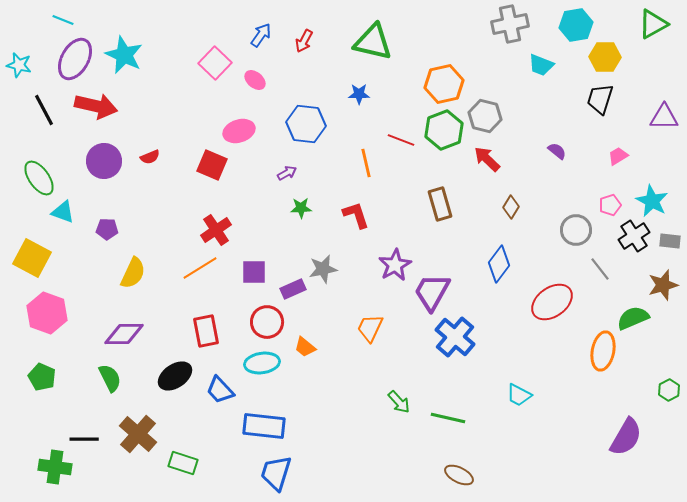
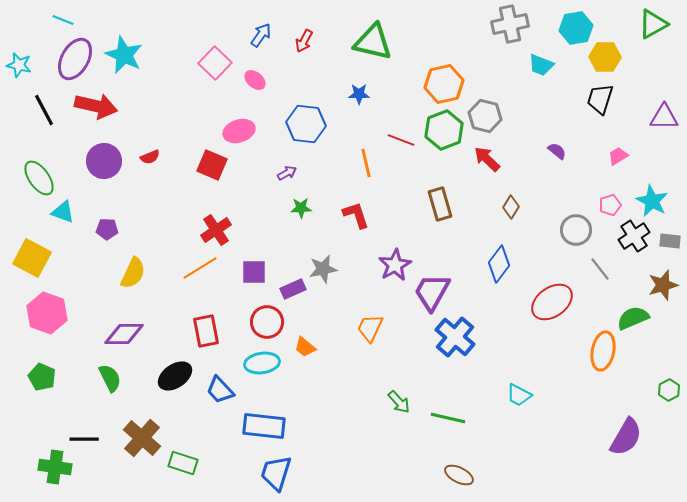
cyan hexagon at (576, 25): moved 3 px down
brown cross at (138, 434): moved 4 px right, 4 px down
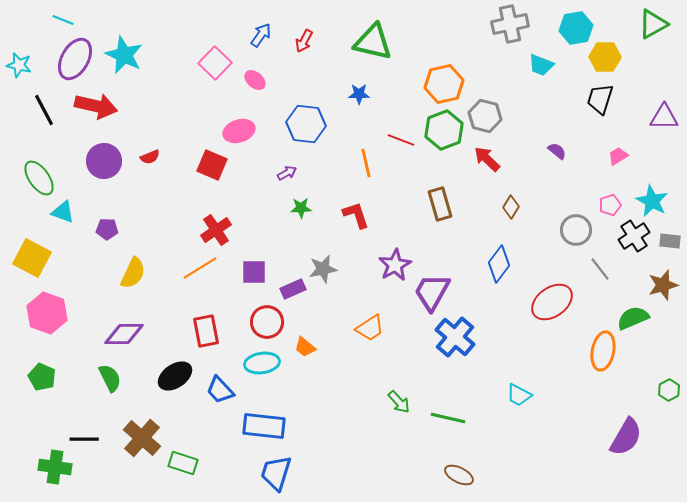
orange trapezoid at (370, 328): rotated 148 degrees counterclockwise
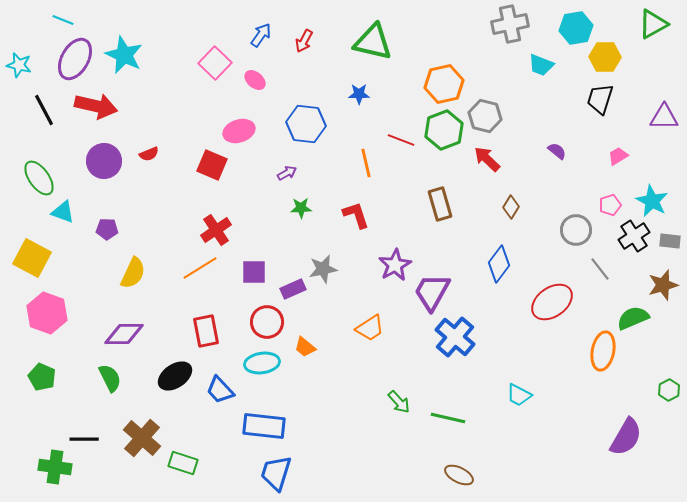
red semicircle at (150, 157): moved 1 px left, 3 px up
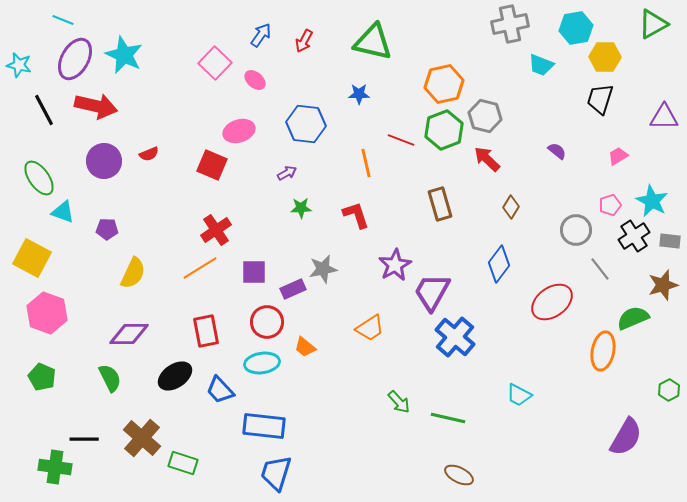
purple diamond at (124, 334): moved 5 px right
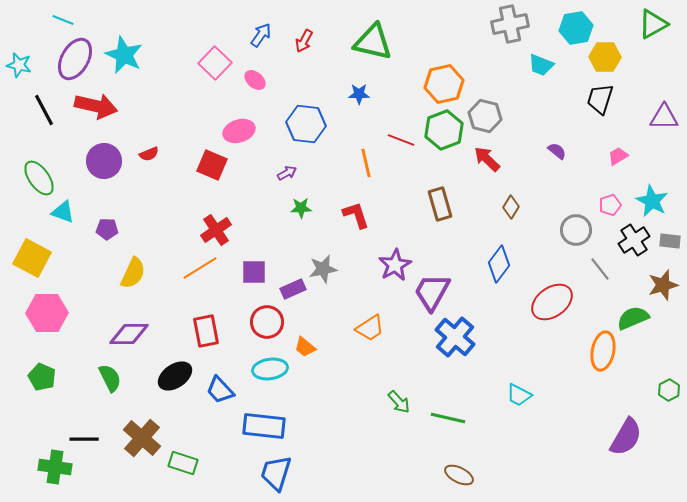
black cross at (634, 236): moved 4 px down
pink hexagon at (47, 313): rotated 21 degrees counterclockwise
cyan ellipse at (262, 363): moved 8 px right, 6 px down
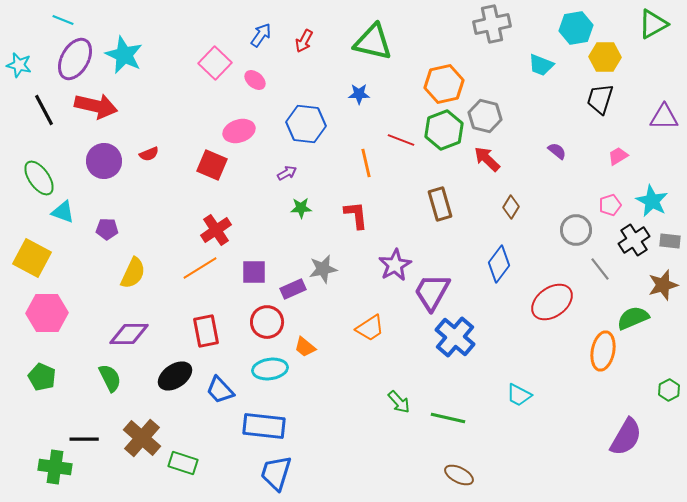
gray cross at (510, 24): moved 18 px left
red L-shape at (356, 215): rotated 12 degrees clockwise
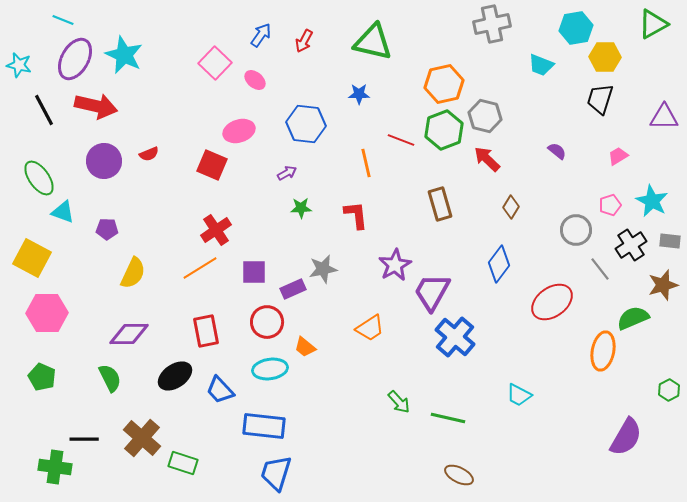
black cross at (634, 240): moved 3 px left, 5 px down
